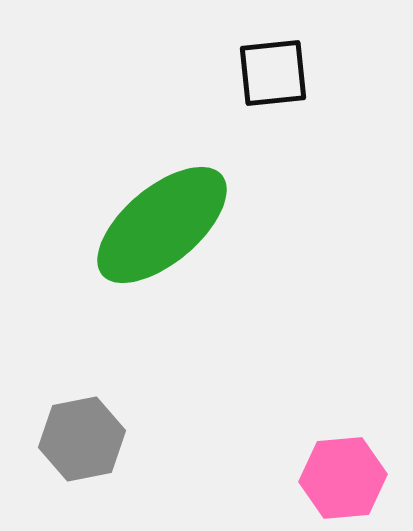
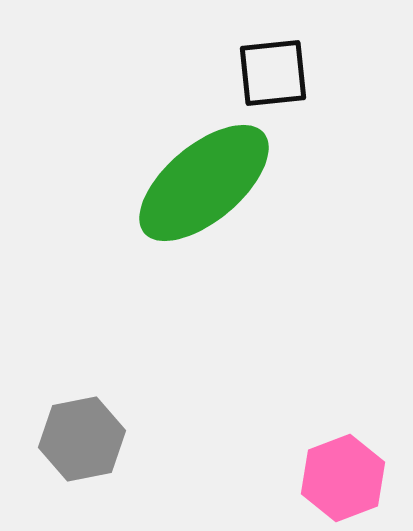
green ellipse: moved 42 px right, 42 px up
pink hexagon: rotated 16 degrees counterclockwise
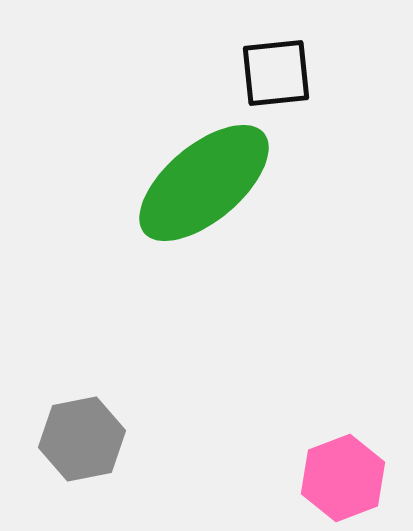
black square: moved 3 px right
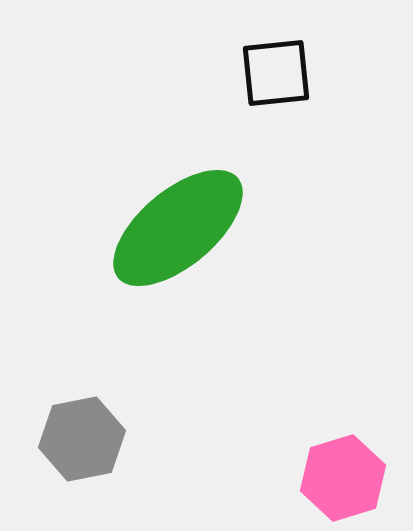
green ellipse: moved 26 px left, 45 px down
pink hexagon: rotated 4 degrees clockwise
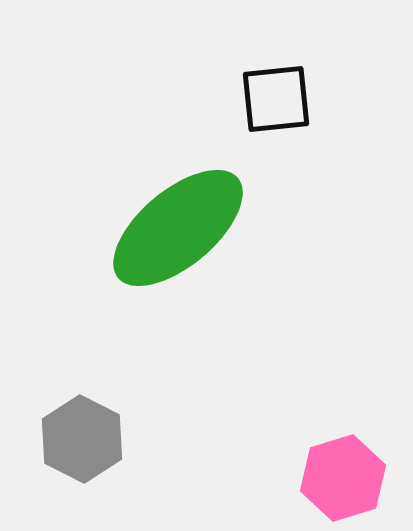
black square: moved 26 px down
gray hexagon: rotated 22 degrees counterclockwise
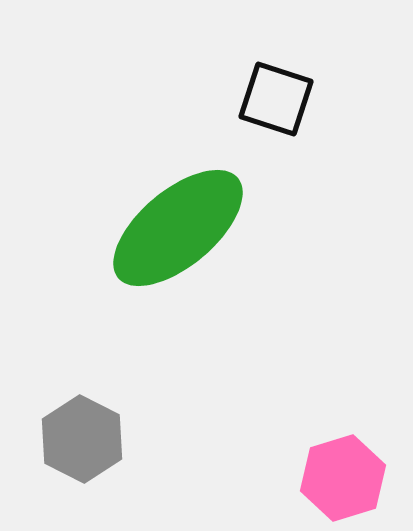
black square: rotated 24 degrees clockwise
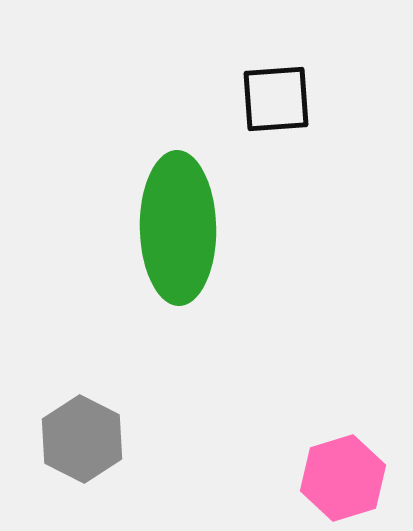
black square: rotated 22 degrees counterclockwise
green ellipse: rotated 51 degrees counterclockwise
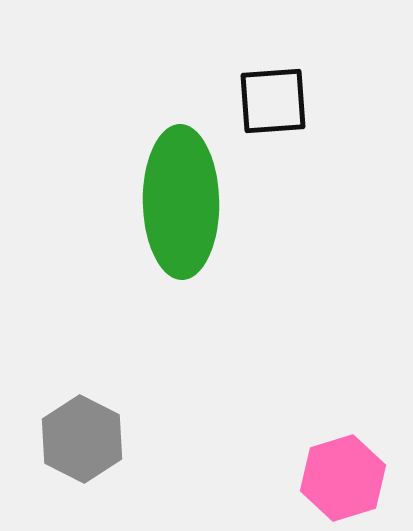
black square: moved 3 px left, 2 px down
green ellipse: moved 3 px right, 26 px up
